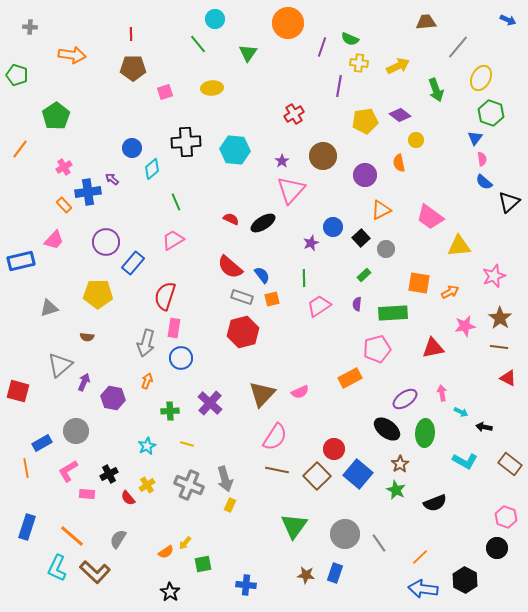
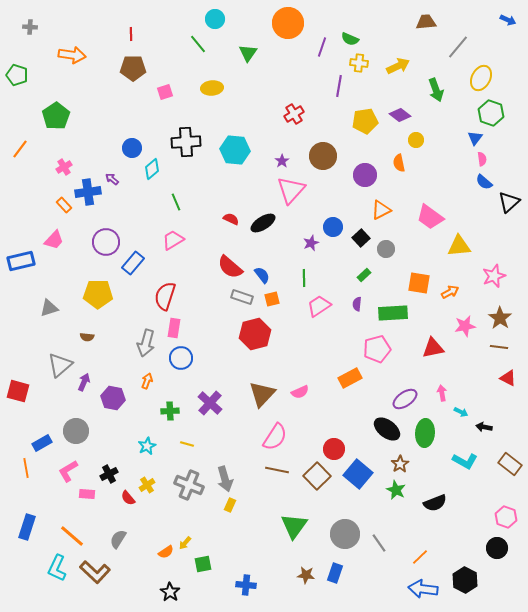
red hexagon at (243, 332): moved 12 px right, 2 px down
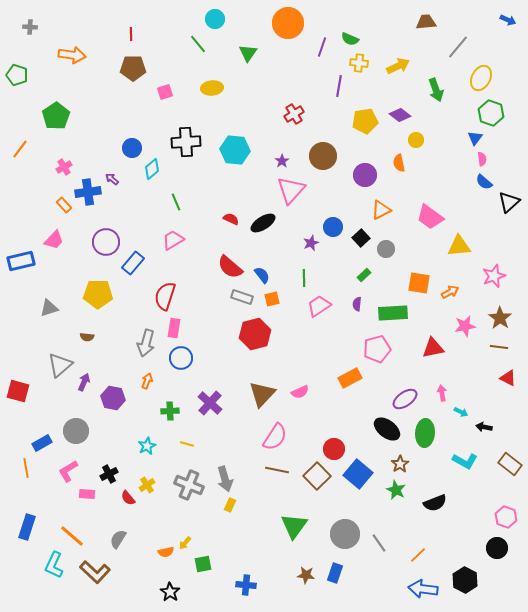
orange semicircle at (166, 552): rotated 21 degrees clockwise
orange line at (420, 557): moved 2 px left, 2 px up
cyan L-shape at (57, 568): moved 3 px left, 3 px up
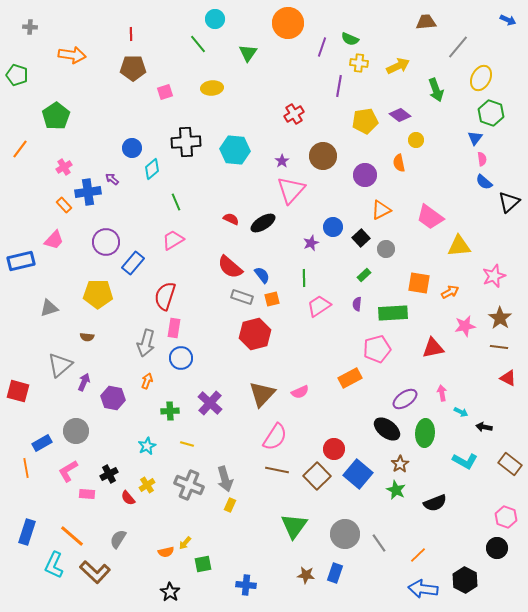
blue rectangle at (27, 527): moved 5 px down
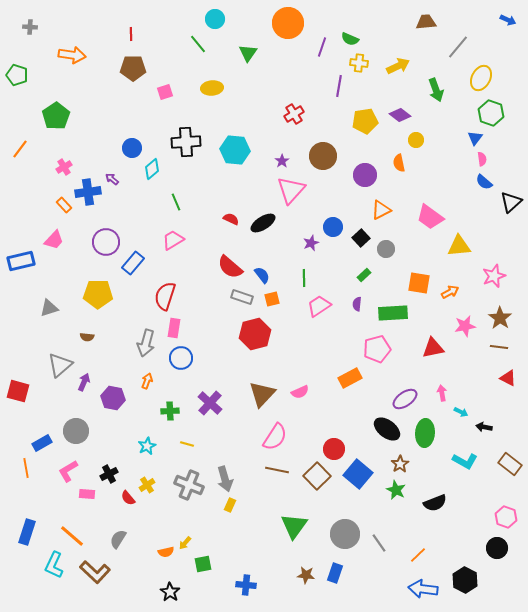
black triangle at (509, 202): moved 2 px right
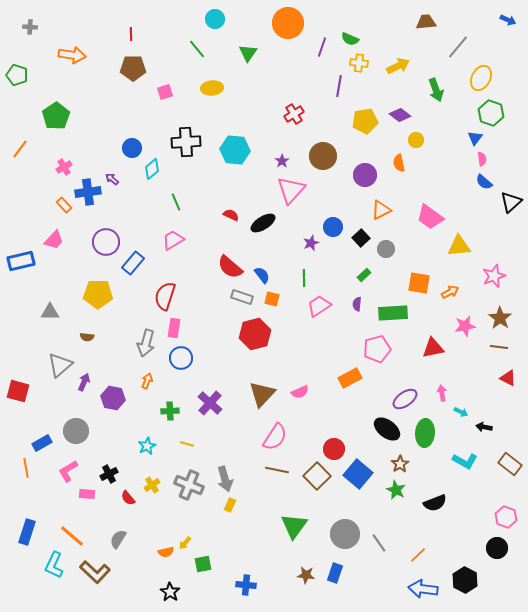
green line at (198, 44): moved 1 px left, 5 px down
red semicircle at (231, 219): moved 4 px up
orange square at (272, 299): rotated 28 degrees clockwise
gray triangle at (49, 308): moved 1 px right, 4 px down; rotated 18 degrees clockwise
yellow cross at (147, 485): moved 5 px right
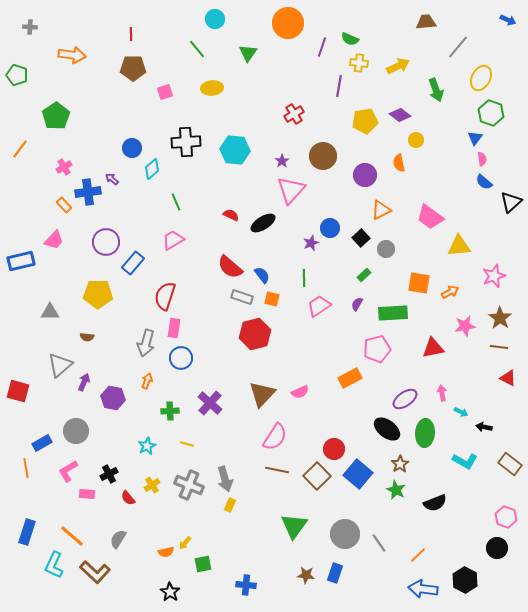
blue circle at (333, 227): moved 3 px left, 1 px down
purple semicircle at (357, 304): rotated 24 degrees clockwise
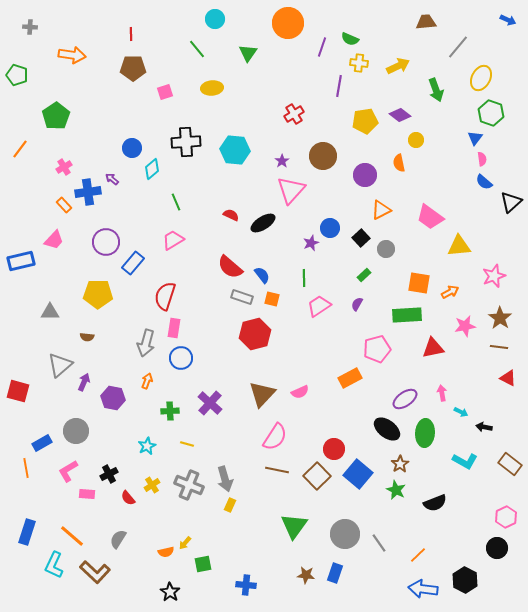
green rectangle at (393, 313): moved 14 px right, 2 px down
pink hexagon at (506, 517): rotated 15 degrees clockwise
